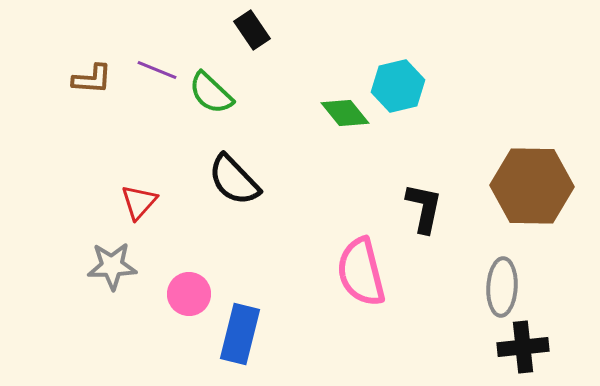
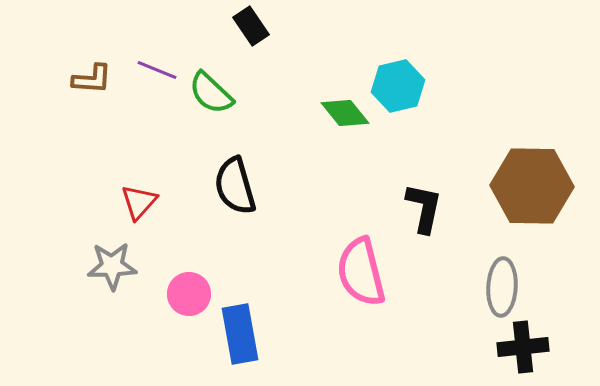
black rectangle: moved 1 px left, 4 px up
black semicircle: moved 1 px right, 6 px down; rotated 28 degrees clockwise
blue rectangle: rotated 24 degrees counterclockwise
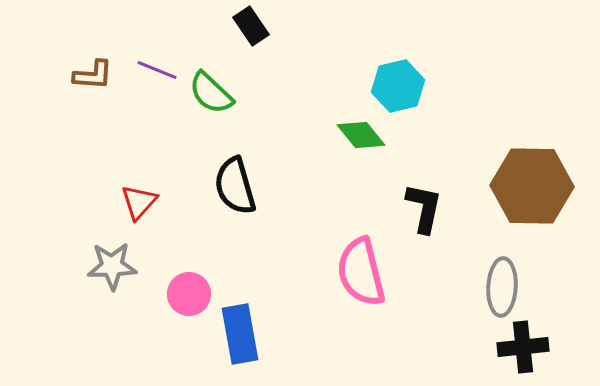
brown L-shape: moved 1 px right, 4 px up
green diamond: moved 16 px right, 22 px down
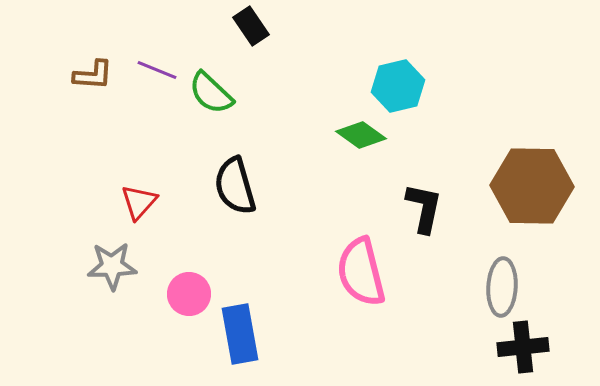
green diamond: rotated 15 degrees counterclockwise
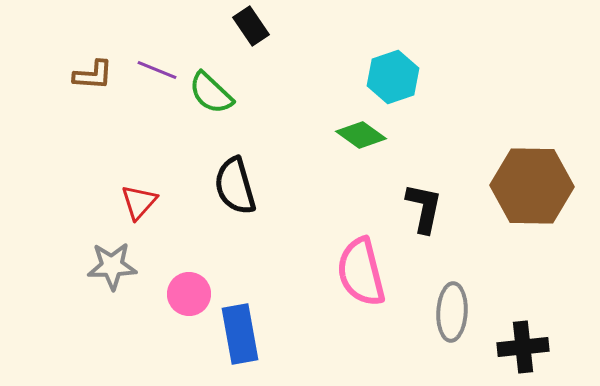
cyan hexagon: moved 5 px left, 9 px up; rotated 6 degrees counterclockwise
gray ellipse: moved 50 px left, 25 px down
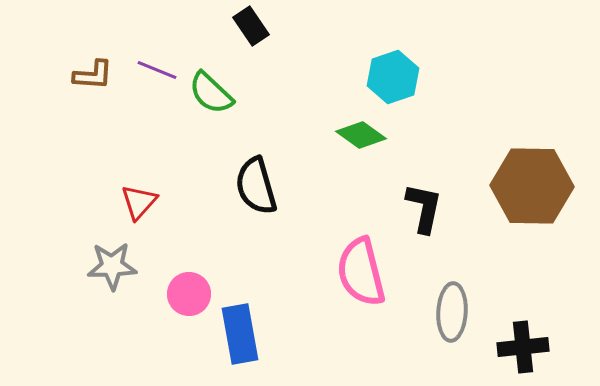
black semicircle: moved 21 px right
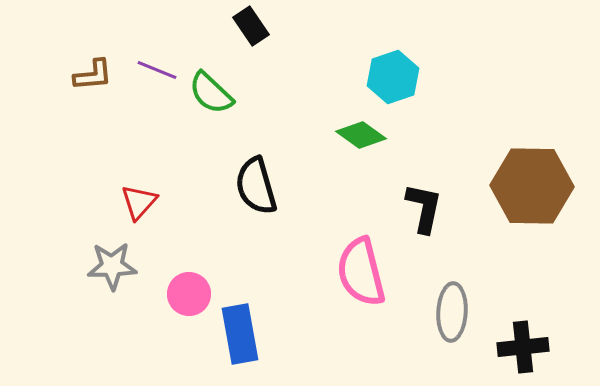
brown L-shape: rotated 9 degrees counterclockwise
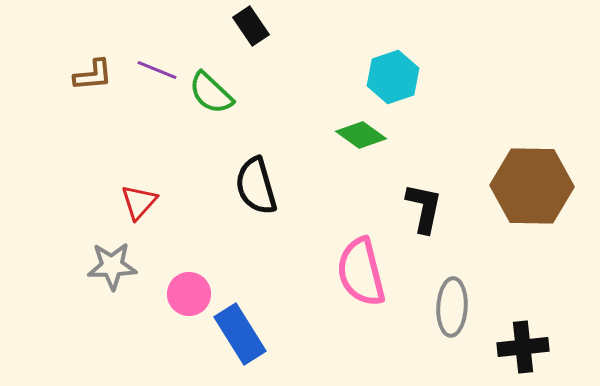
gray ellipse: moved 5 px up
blue rectangle: rotated 22 degrees counterclockwise
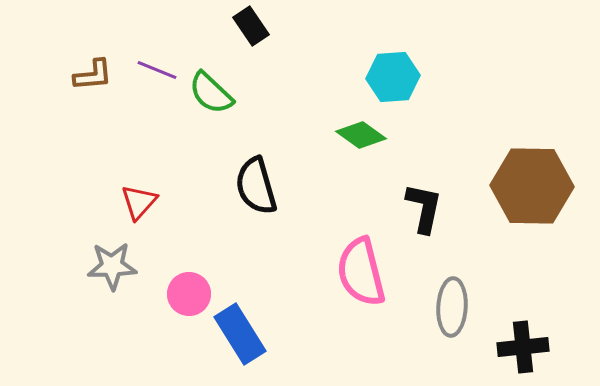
cyan hexagon: rotated 15 degrees clockwise
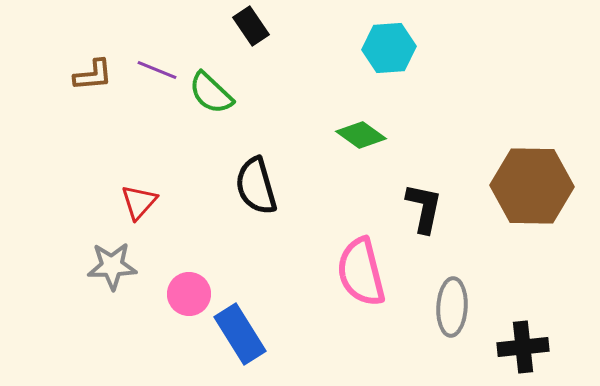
cyan hexagon: moved 4 px left, 29 px up
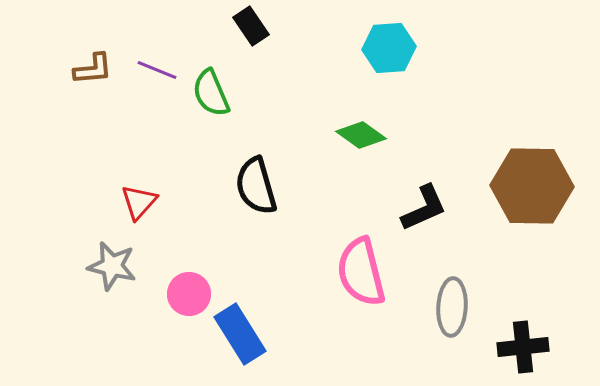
brown L-shape: moved 6 px up
green semicircle: rotated 24 degrees clockwise
black L-shape: rotated 54 degrees clockwise
gray star: rotated 15 degrees clockwise
